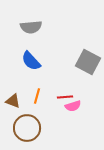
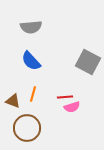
orange line: moved 4 px left, 2 px up
pink semicircle: moved 1 px left, 1 px down
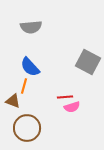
blue semicircle: moved 1 px left, 6 px down
orange line: moved 9 px left, 8 px up
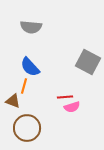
gray semicircle: rotated 10 degrees clockwise
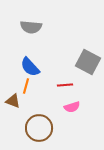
orange line: moved 2 px right
red line: moved 12 px up
brown circle: moved 12 px right
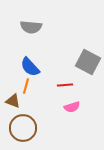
brown circle: moved 16 px left
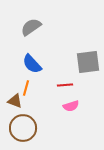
gray semicircle: rotated 140 degrees clockwise
gray square: rotated 35 degrees counterclockwise
blue semicircle: moved 2 px right, 3 px up
orange line: moved 2 px down
brown triangle: moved 2 px right
pink semicircle: moved 1 px left, 1 px up
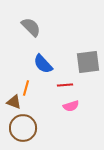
gray semicircle: rotated 80 degrees clockwise
blue semicircle: moved 11 px right
brown triangle: moved 1 px left, 1 px down
